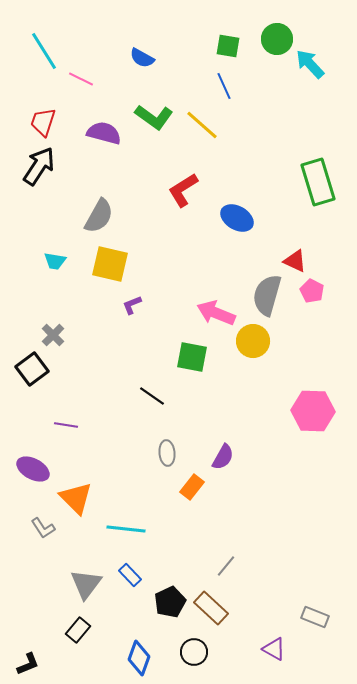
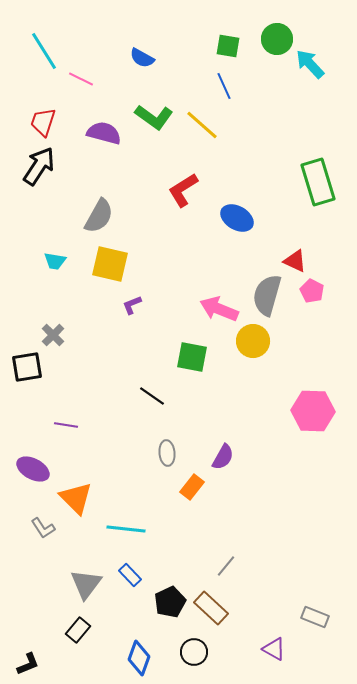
pink arrow at (216, 313): moved 3 px right, 4 px up
black square at (32, 369): moved 5 px left, 2 px up; rotated 28 degrees clockwise
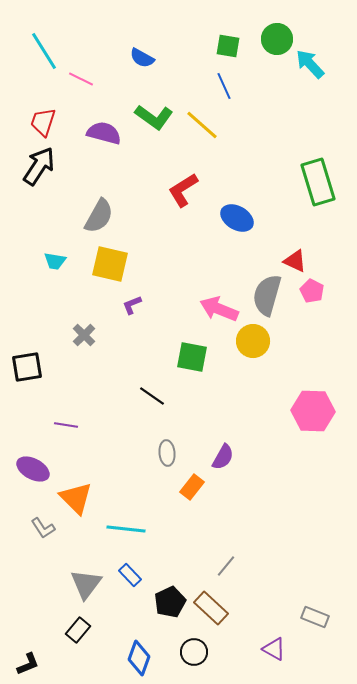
gray cross at (53, 335): moved 31 px right
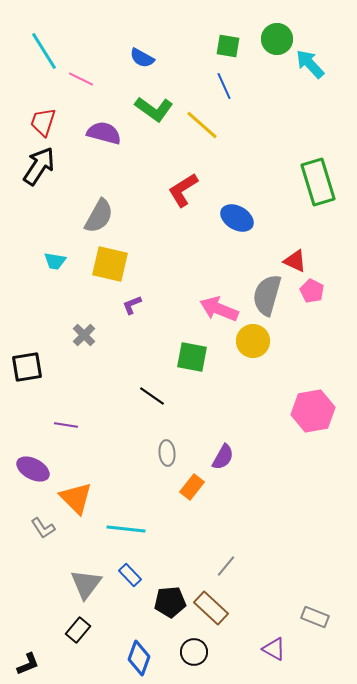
green L-shape at (154, 117): moved 8 px up
pink hexagon at (313, 411): rotated 12 degrees counterclockwise
black pentagon at (170, 602): rotated 20 degrees clockwise
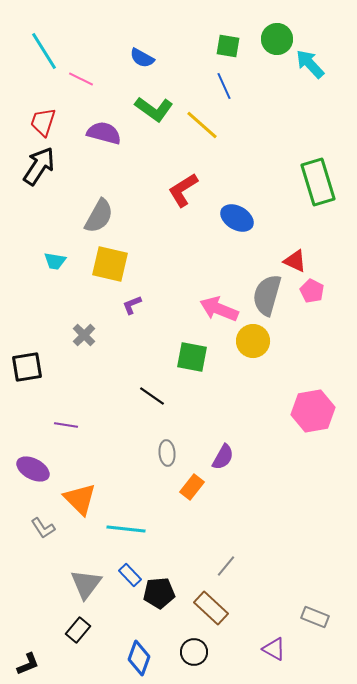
orange triangle at (76, 498): moved 4 px right, 1 px down
black pentagon at (170, 602): moved 11 px left, 9 px up
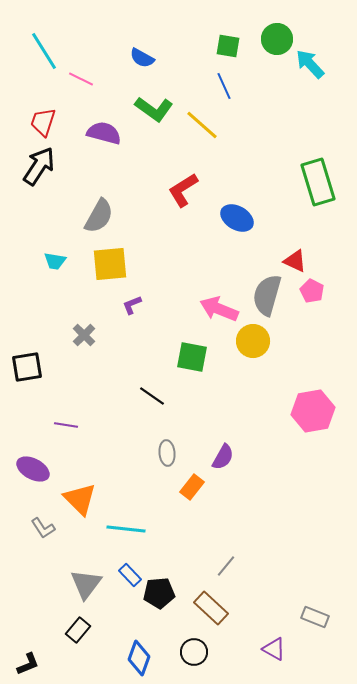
yellow square at (110, 264): rotated 18 degrees counterclockwise
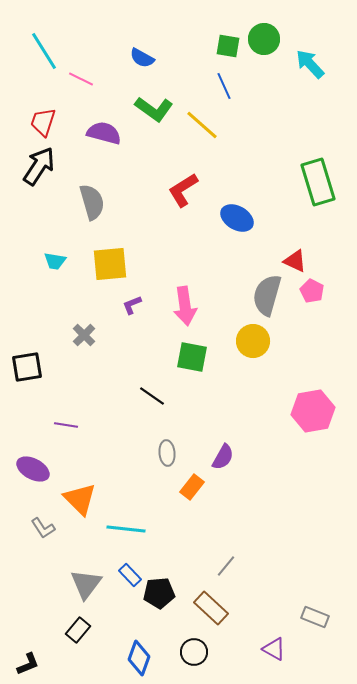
green circle at (277, 39): moved 13 px left
gray semicircle at (99, 216): moved 7 px left, 14 px up; rotated 45 degrees counterclockwise
pink arrow at (219, 309): moved 34 px left, 3 px up; rotated 120 degrees counterclockwise
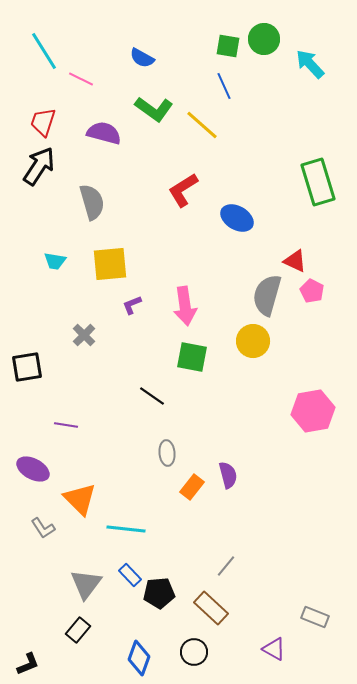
purple semicircle at (223, 457): moved 5 px right, 18 px down; rotated 44 degrees counterclockwise
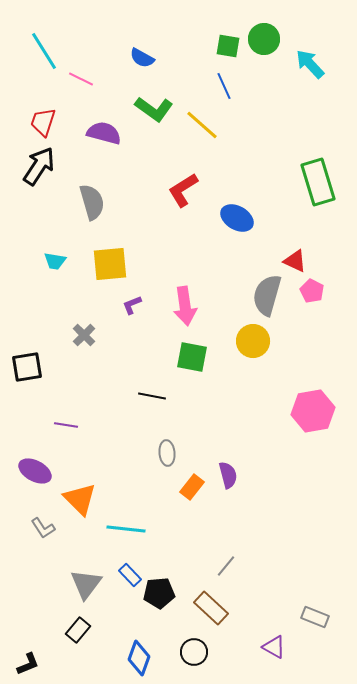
black line at (152, 396): rotated 24 degrees counterclockwise
purple ellipse at (33, 469): moved 2 px right, 2 px down
purple triangle at (274, 649): moved 2 px up
